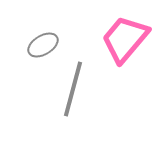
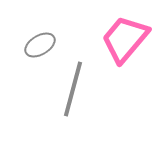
gray ellipse: moved 3 px left
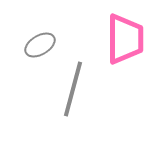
pink trapezoid: rotated 140 degrees clockwise
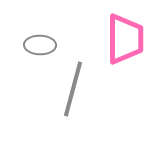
gray ellipse: rotated 32 degrees clockwise
